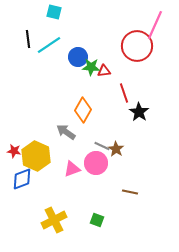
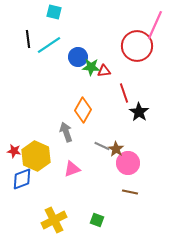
gray arrow: rotated 36 degrees clockwise
pink circle: moved 32 px right
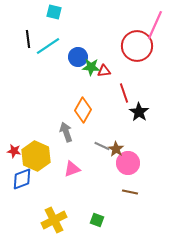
cyan line: moved 1 px left, 1 px down
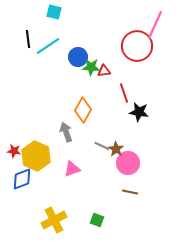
black star: rotated 24 degrees counterclockwise
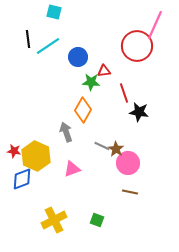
green star: moved 15 px down
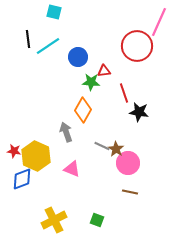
pink line: moved 4 px right, 3 px up
pink triangle: rotated 42 degrees clockwise
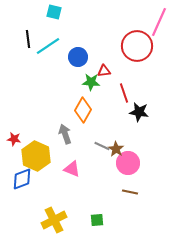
gray arrow: moved 1 px left, 2 px down
red star: moved 12 px up
green square: rotated 24 degrees counterclockwise
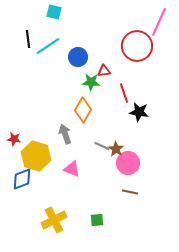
yellow hexagon: rotated 8 degrees counterclockwise
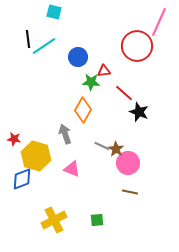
cyan line: moved 4 px left
red line: rotated 30 degrees counterclockwise
black star: rotated 12 degrees clockwise
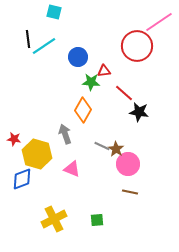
pink line: rotated 32 degrees clockwise
black star: rotated 12 degrees counterclockwise
yellow hexagon: moved 1 px right, 2 px up
pink circle: moved 1 px down
yellow cross: moved 1 px up
